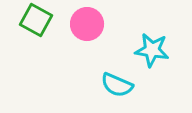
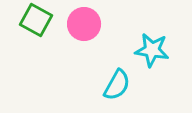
pink circle: moved 3 px left
cyan semicircle: rotated 84 degrees counterclockwise
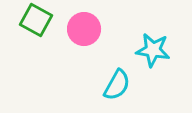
pink circle: moved 5 px down
cyan star: moved 1 px right
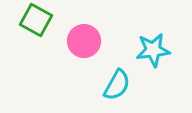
pink circle: moved 12 px down
cyan star: rotated 16 degrees counterclockwise
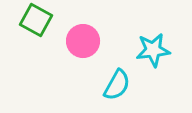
pink circle: moved 1 px left
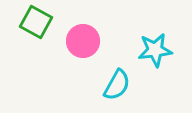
green square: moved 2 px down
cyan star: moved 2 px right
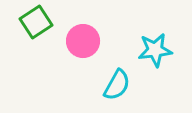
green square: rotated 28 degrees clockwise
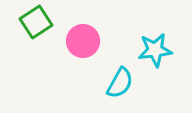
cyan semicircle: moved 3 px right, 2 px up
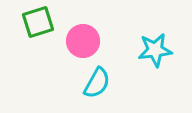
green square: moved 2 px right; rotated 16 degrees clockwise
cyan semicircle: moved 23 px left
